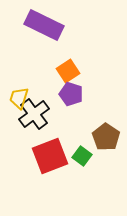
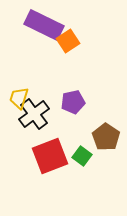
orange square: moved 30 px up
purple pentagon: moved 2 px right, 8 px down; rotated 30 degrees counterclockwise
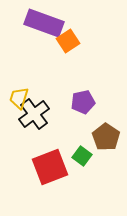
purple rectangle: moved 2 px up; rotated 6 degrees counterclockwise
purple pentagon: moved 10 px right
red square: moved 11 px down
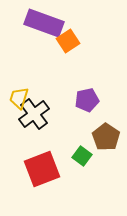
purple pentagon: moved 4 px right, 2 px up
red square: moved 8 px left, 2 px down
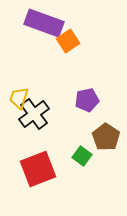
red square: moved 4 px left
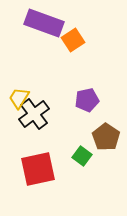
orange square: moved 5 px right, 1 px up
yellow trapezoid: rotated 15 degrees clockwise
red square: rotated 9 degrees clockwise
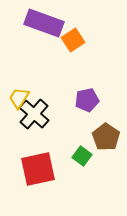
black cross: rotated 12 degrees counterclockwise
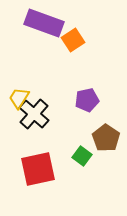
brown pentagon: moved 1 px down
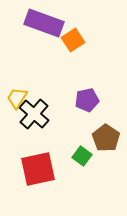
yellow trapezoid: moved 2 px left
